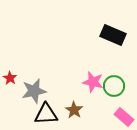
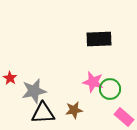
black rectangle: moved 14 px left, 4 px down; rotated 25 degrees counterclockwise
green circle: moved 4 px left, 3 px down
brown star: rotated 30 degrees clockwise
black triangle: moved 3 px left, 1 px up
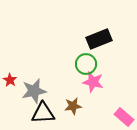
black rectangle: rotated 20 degrees counterclockwise
red star: moved 2 px down
green circle: moved 24 px left, 25 px up
brown star: moved 1 px left, 4 px up
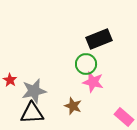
brown star: rotated 30 degrees clockwise
black triangle: moved 11 px left
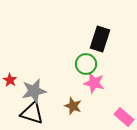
black rectangle: moved 1 px right; rotated 50 degrees counterclockwise
pink star: moved 1 px right, 1 px down
black triangle: rotated 20 degrees clockwise
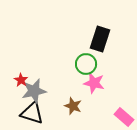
red star: moved 11 px right
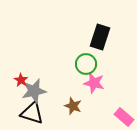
black rectangle: moved 2 px up
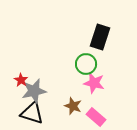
pink rectangle: moved 28 px left
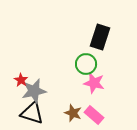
brown star: moved 7 px down
pink rectangle: moved 2 px left, 2 px up
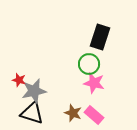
green circle: moved 3 px right
red star: moved 2 px left; rotated 16 degrees counterclockwise
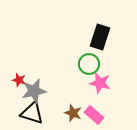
pink star: moved 6 px right
